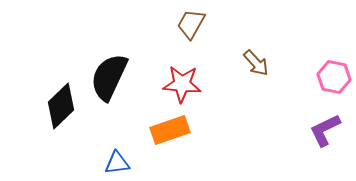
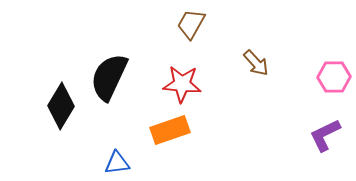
pink hexagon: rotated 12 degrees counterclockwise
black diamond: rotated 15 degrees counterclockwise
purple L-shape: moved 5 px down
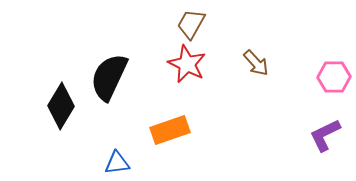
red star: moved 5 px right, 20 px up; rotated 21 degrees clockwise
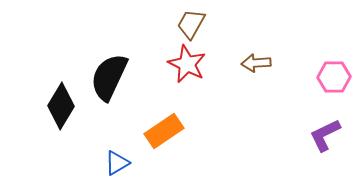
brown arrow: rotated 128 degrees clockwise
orange rectangle: moved 6 px left, 1 px down; rotated 15 degrees counterclockwise
blue triangle: rotated 24 degrees counterclockwise
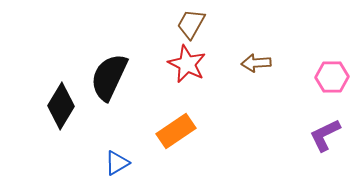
pink hexagon: moved 2 px left
orange rectangle: moved 12 px right
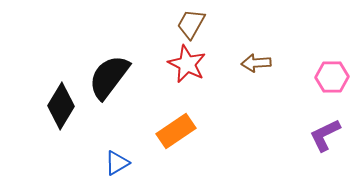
black semicircle: rotated 12 degrees clockwise
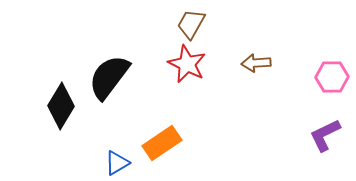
orange rectangle: moved 14 px left, 12 px down
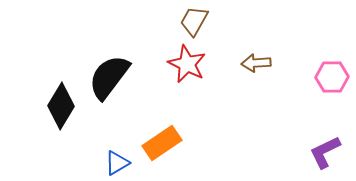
brown trapezoid: moved 3 px right, 3 px up
purple L-shape: moved 17 px down
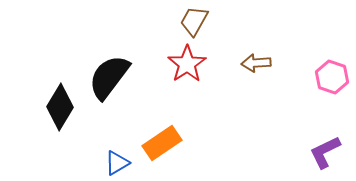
red star: rotated 12 degrees clockwise
pink hexagon: rotated 20 degrees clockwise
black diamond: moved 1 px left, 1 px down
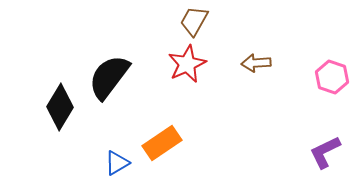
red star: rotated 9 degrees clockwise
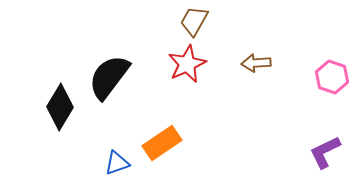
blue triangle: rotated 12 degrees clockwise
